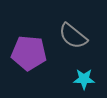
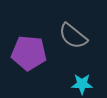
cyan star: moved 2 px left, 5 px down
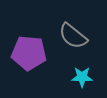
cyan star: moved 7 px up
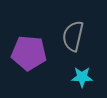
gray semicircle: rotated 64 degrees clockwise
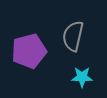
purple pentagon: moved 2 px up; rotated 20 degrees counterclockwise
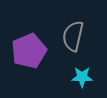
purple pentagon: rotated 8 degrees counterclockwise
